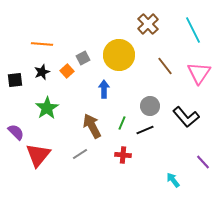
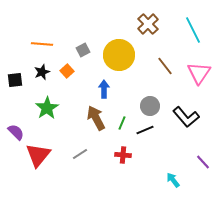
gray square: moved 8 px up
brown arrow: moved 4 px right, 8 px up
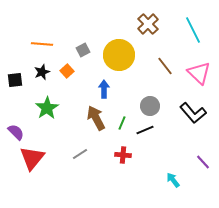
pink triangle: rotated 20 degrees counterclockwise
black L-shape: moved 7 px right, 4 px up
red triangle: moved 6 px left, 3 px down
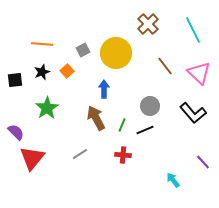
yellow circle: moved 3 px left, 2 px up
green line: moved 2 px down
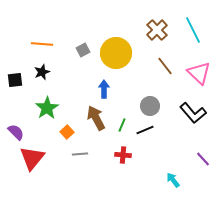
brown cross: moved 9 px right, 6 px down
orange square: moved 61 px down
gray line: rotated 28 degrees clockwise
purple line: moved 3 px up
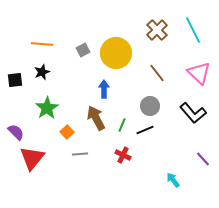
brown line: moved 8 px left, 7 px down
red cross: rotated 21 degrees clockwise
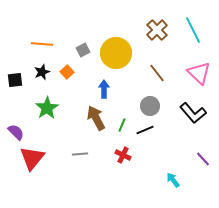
orange square: moved 60 px up
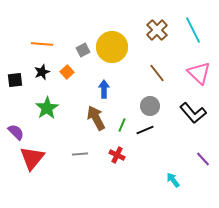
yellow circle: moved 4 px left, 6 px up
red cross: moved 6 px left
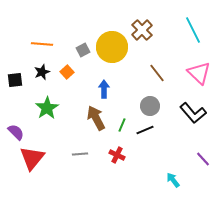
brown cross: moved 15 px left
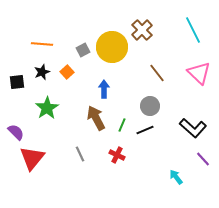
black square: moved 2 px right, 2 px down
black L-shape: moved 15 px down; rotated 8 degrees counterclockwise
gray line: rotated 70 degrees clockwise
cyan arrow: moved 3 px right, 3 px up
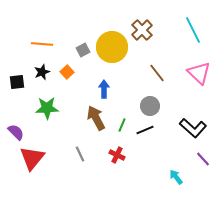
green star: rotated 30 degrees clockwise
